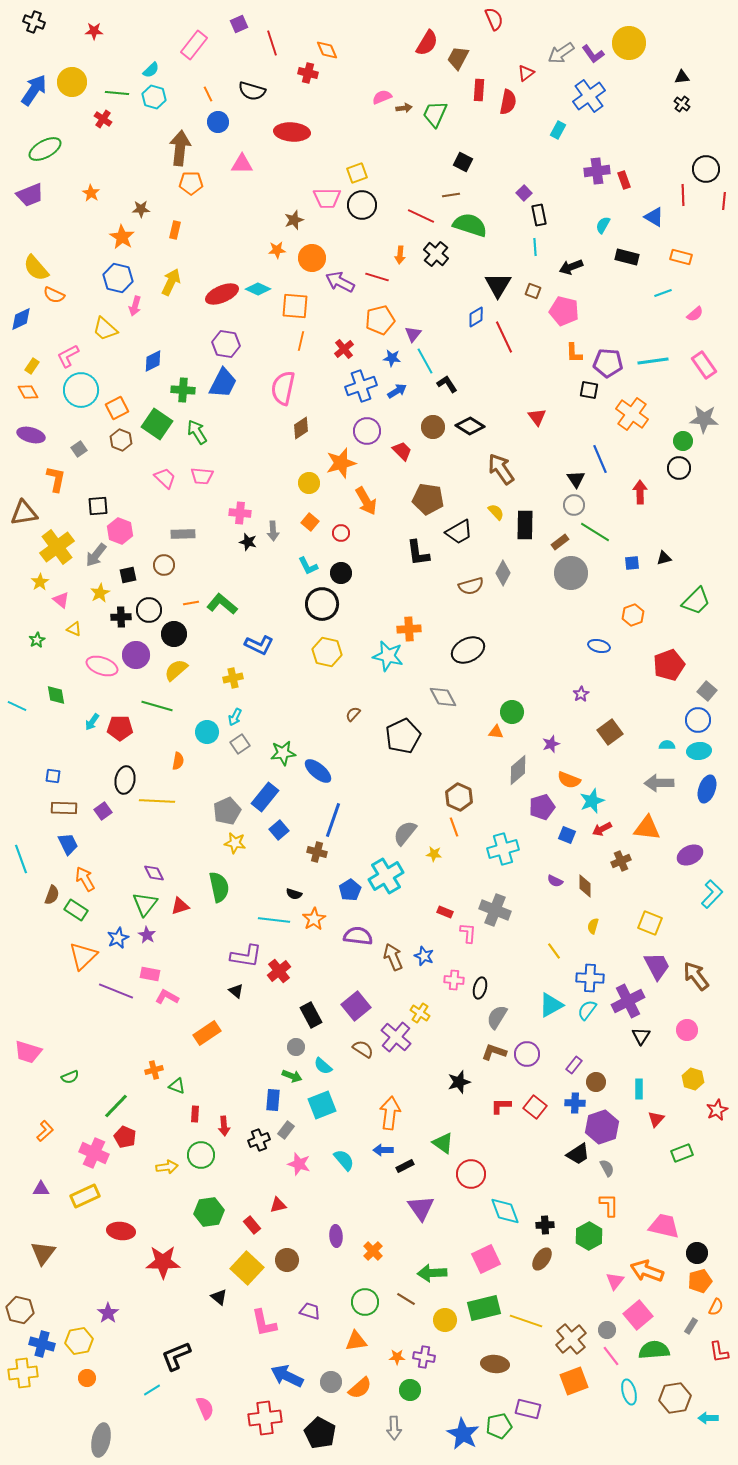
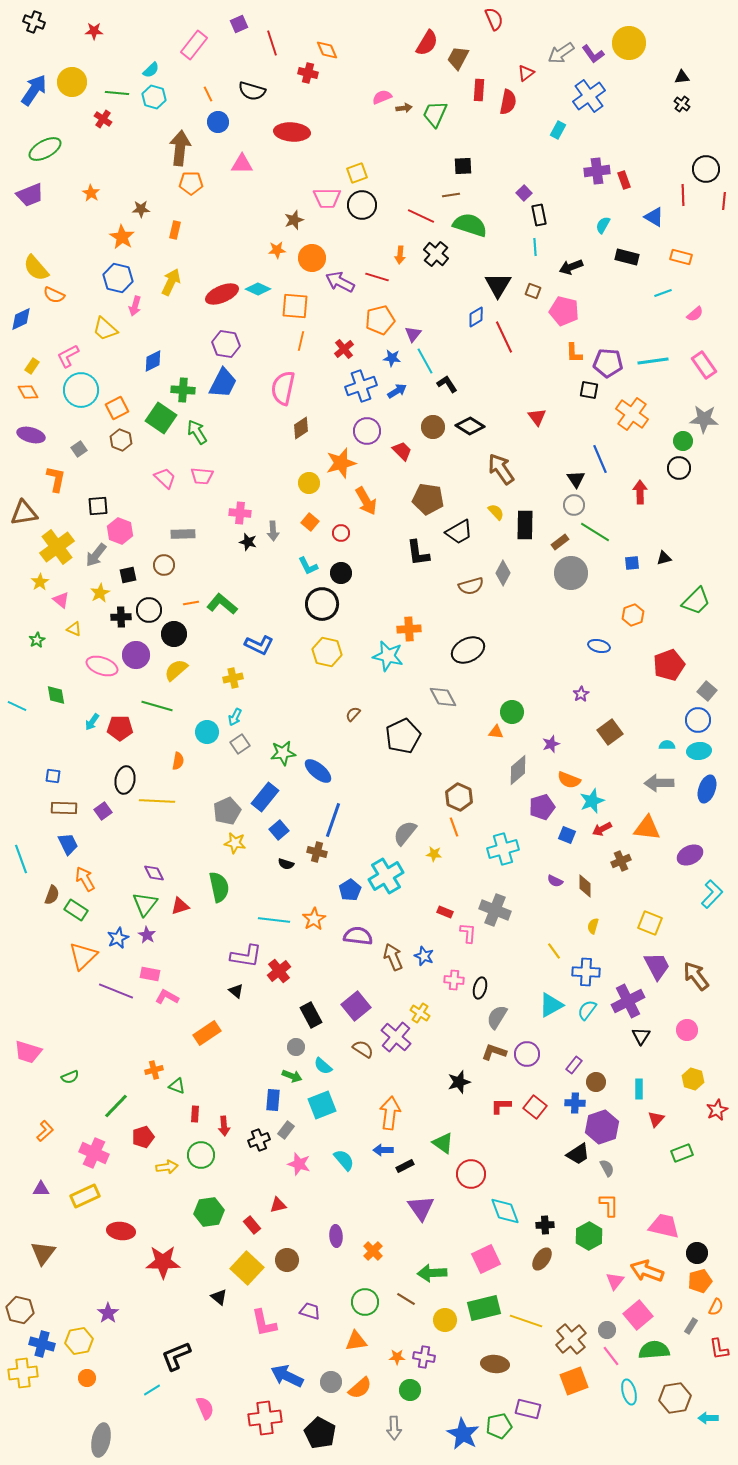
black square at (463, 162): moved 4 px down; rotated 30 degrees counterclockwise
green square at (157, 424): moved 4 px right, 6 px up
black semicircle at (294, 894): moved 8 px left, 30 px up
blue cross at (590, 978): moved 4 px left, 6 px up
red pentagon at (125, 1137): moved 18 px right; rotated 30 degrees clockwise
red L-shape at (719, 1352): moved 3 px up
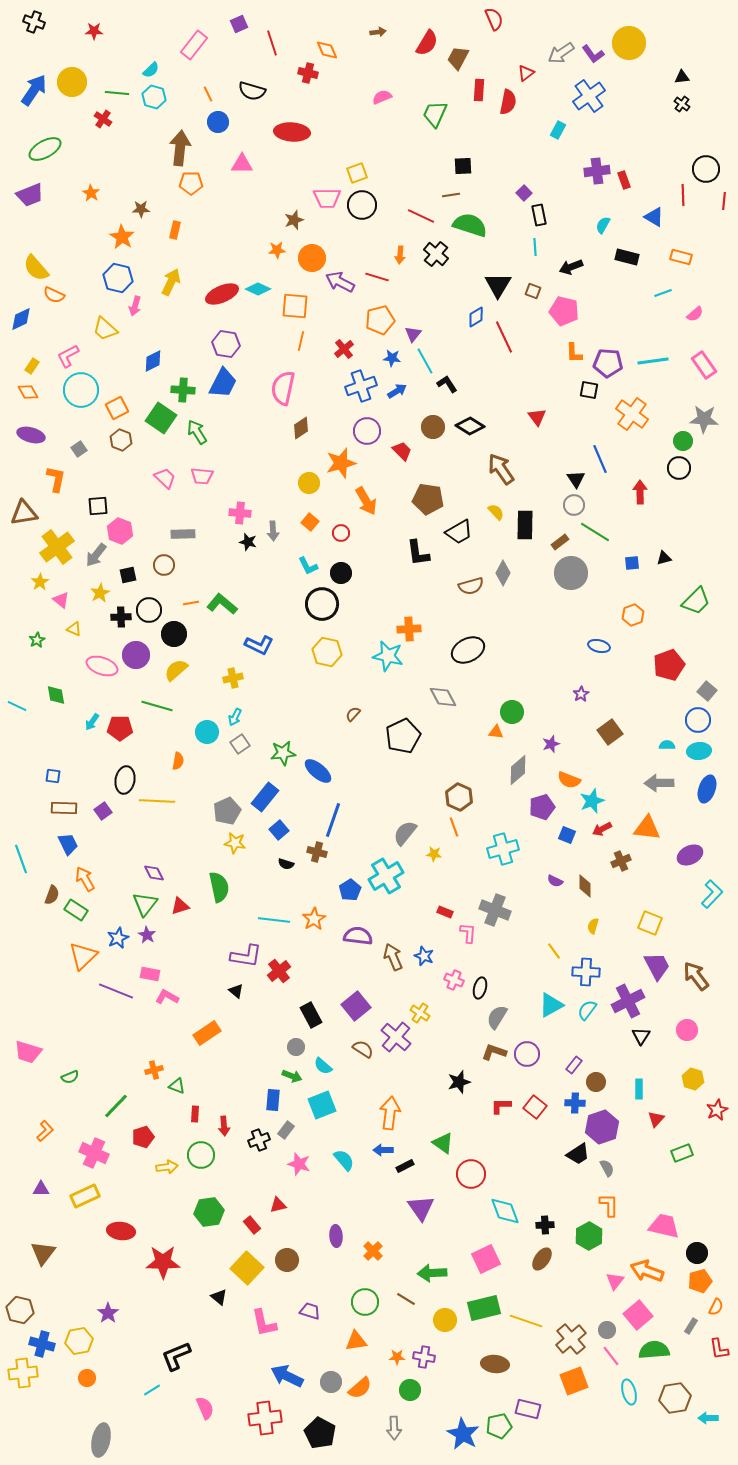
brown arrow at (404, 108): moved 26 px left, 76 px up
pink cross at (454, 980): rotated 18 degrees clockwise
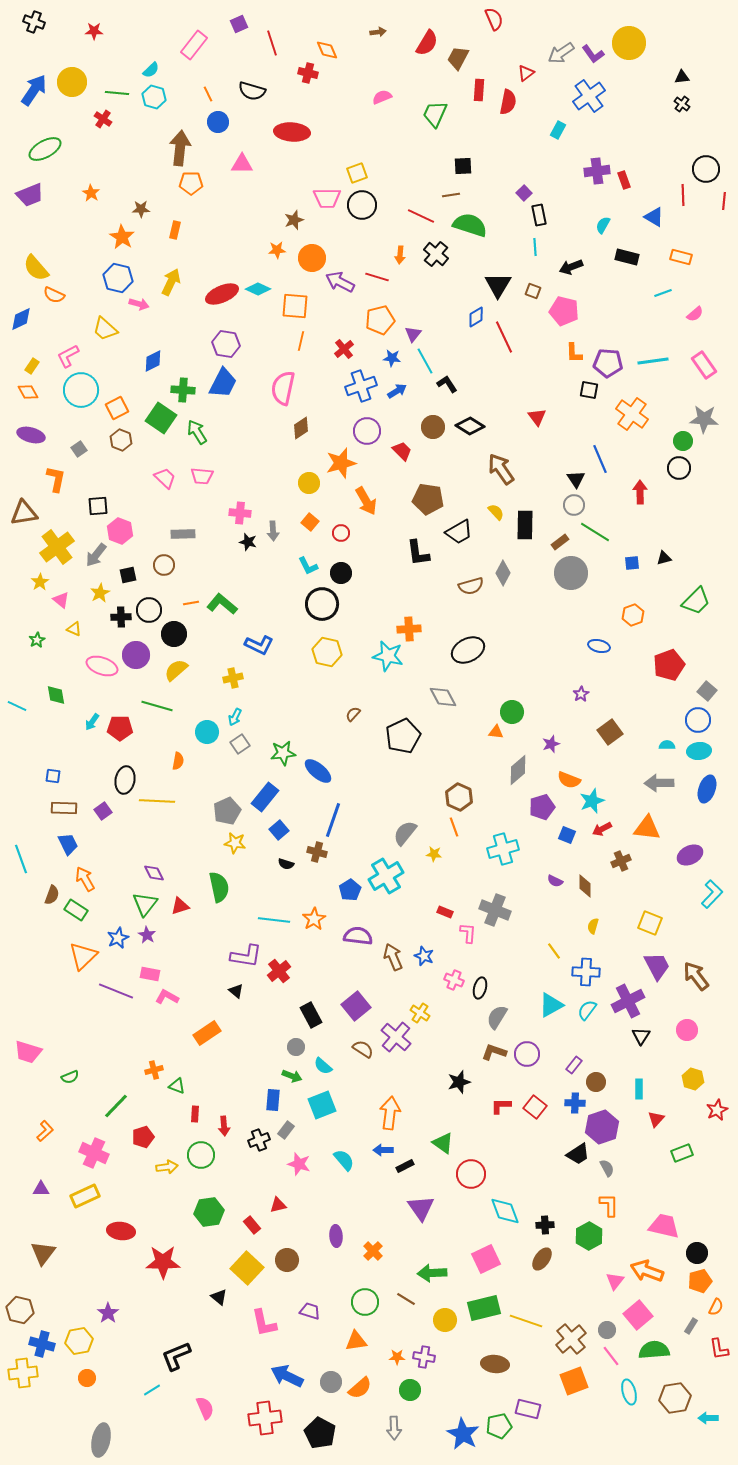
pink arrow at (135, 306): moved 4 px right, 2 px up; rotated 90 degrees counterclockwise
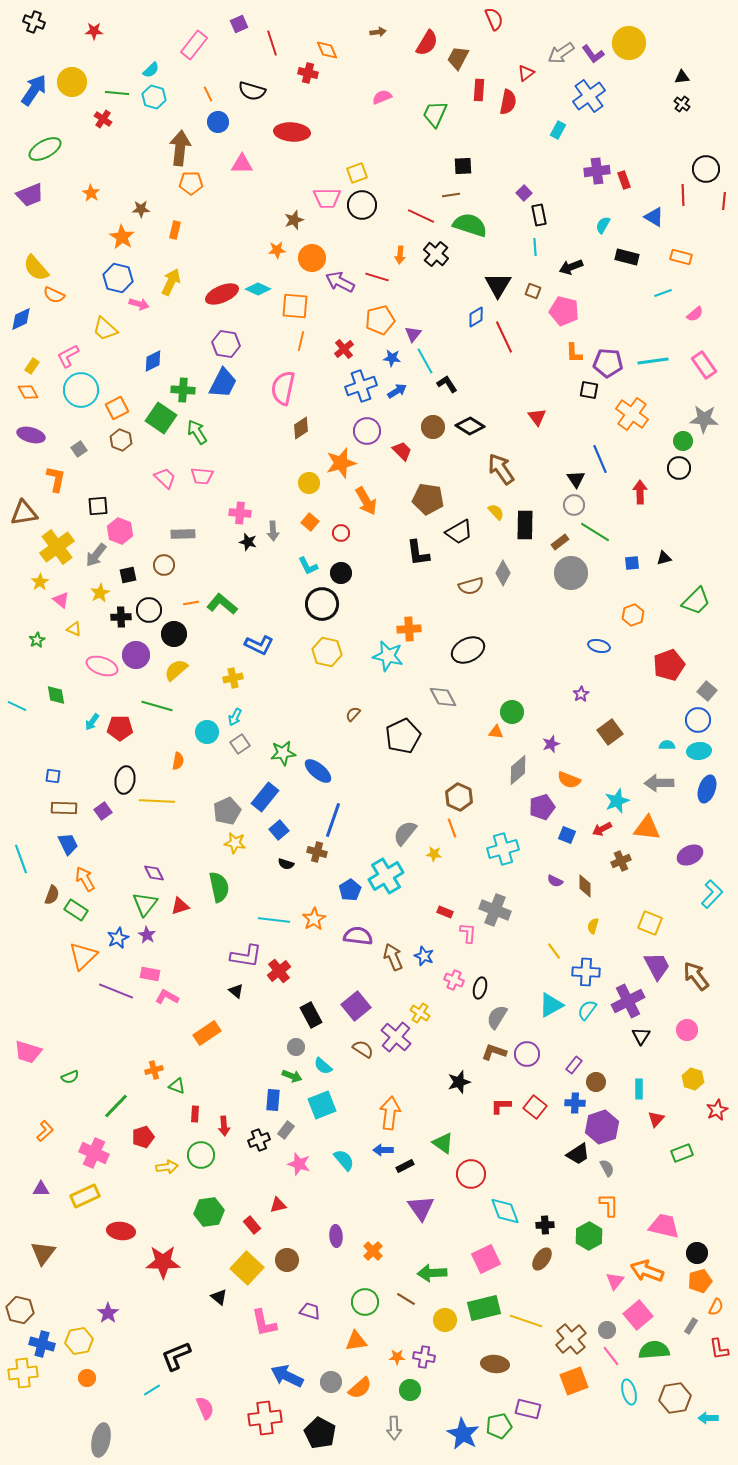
cyan star at (592, 801): moved 25 px right
orange line at (454, 827): moved 2 px left, 1 px down
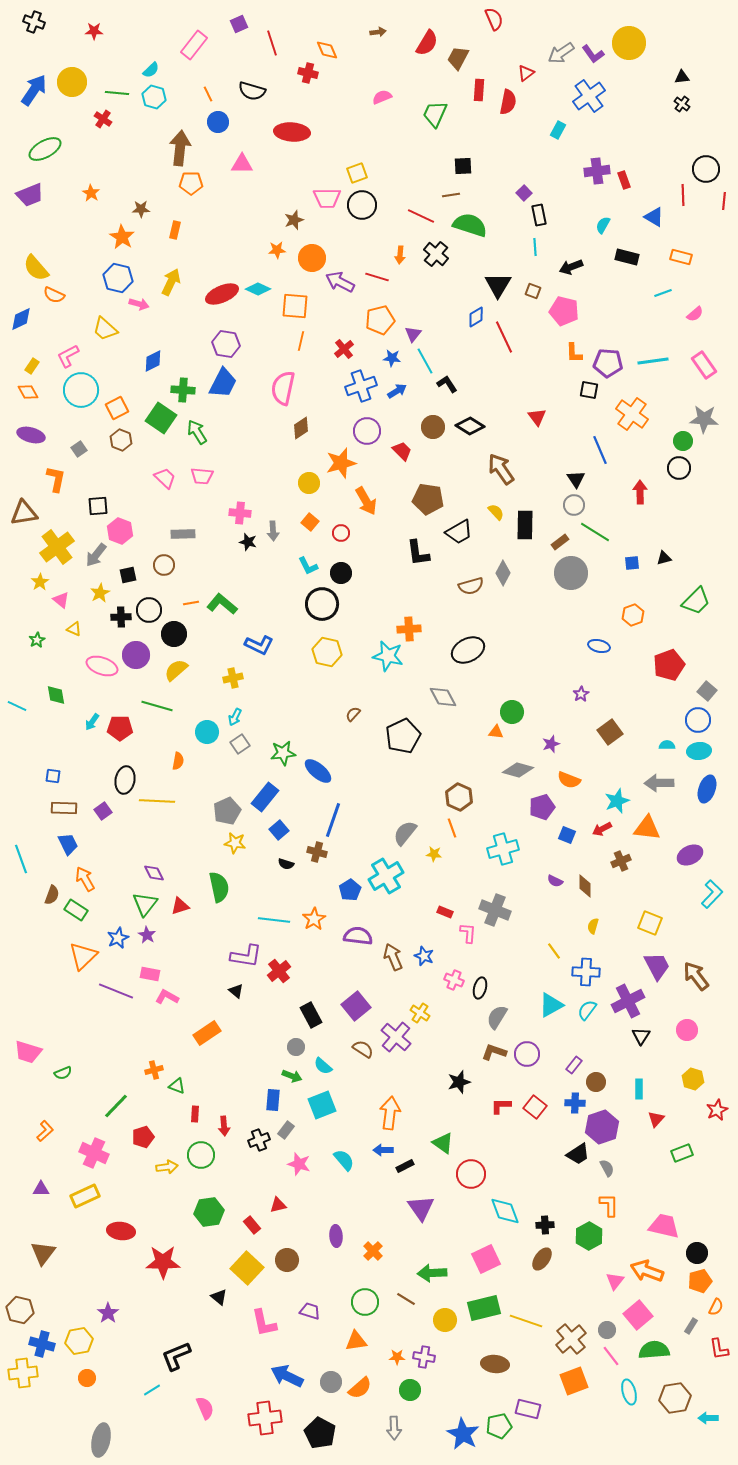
blue line at (600, 459): moved 9 px up
gray diamond at (518, 770): rotated 56 degrees clockwise
green semicircle at (70, 1077): moved 7 px left, 4 px up
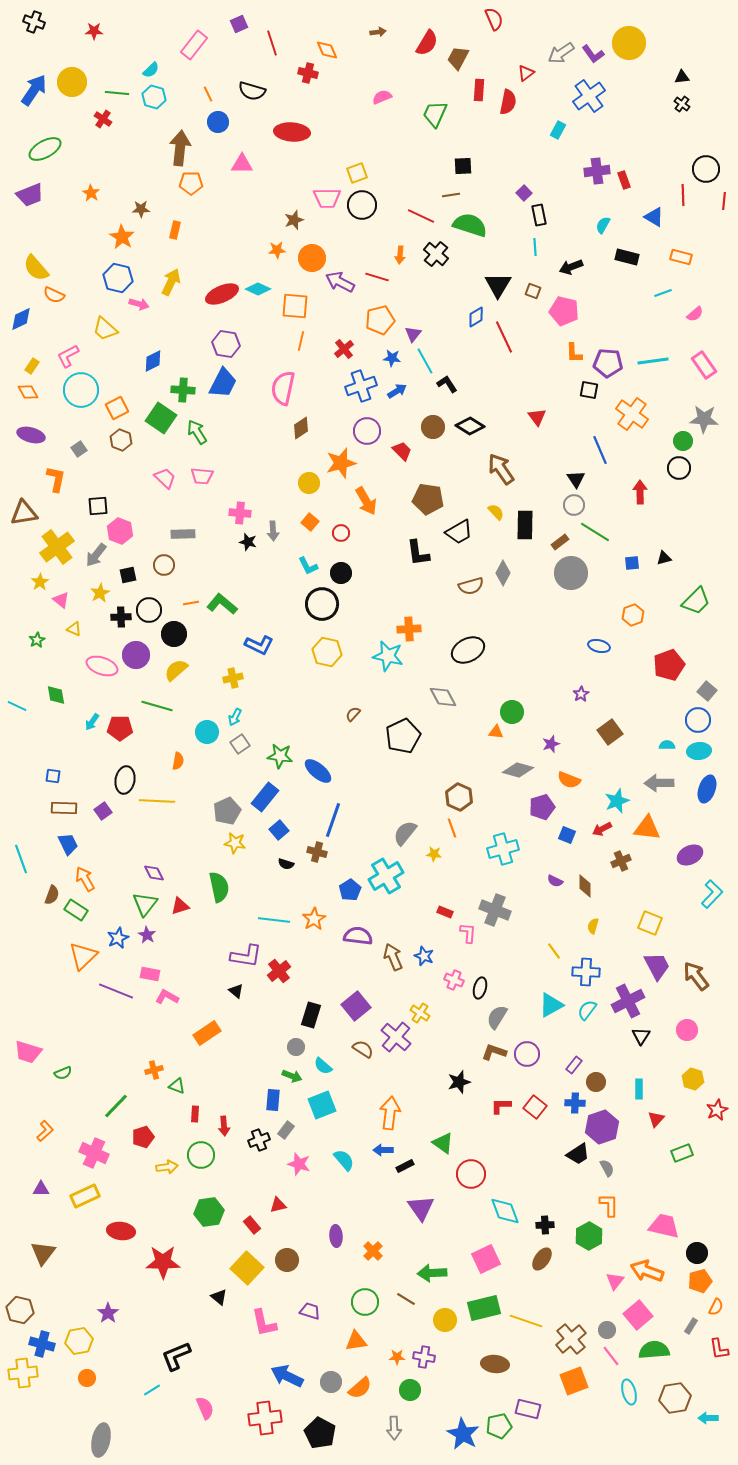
green star at (283, 753): moved 3 px left, 3 px down; rotated 15 degrees clockwise
black rectangle at (311, 1015): rotated 45 degrees clockwise
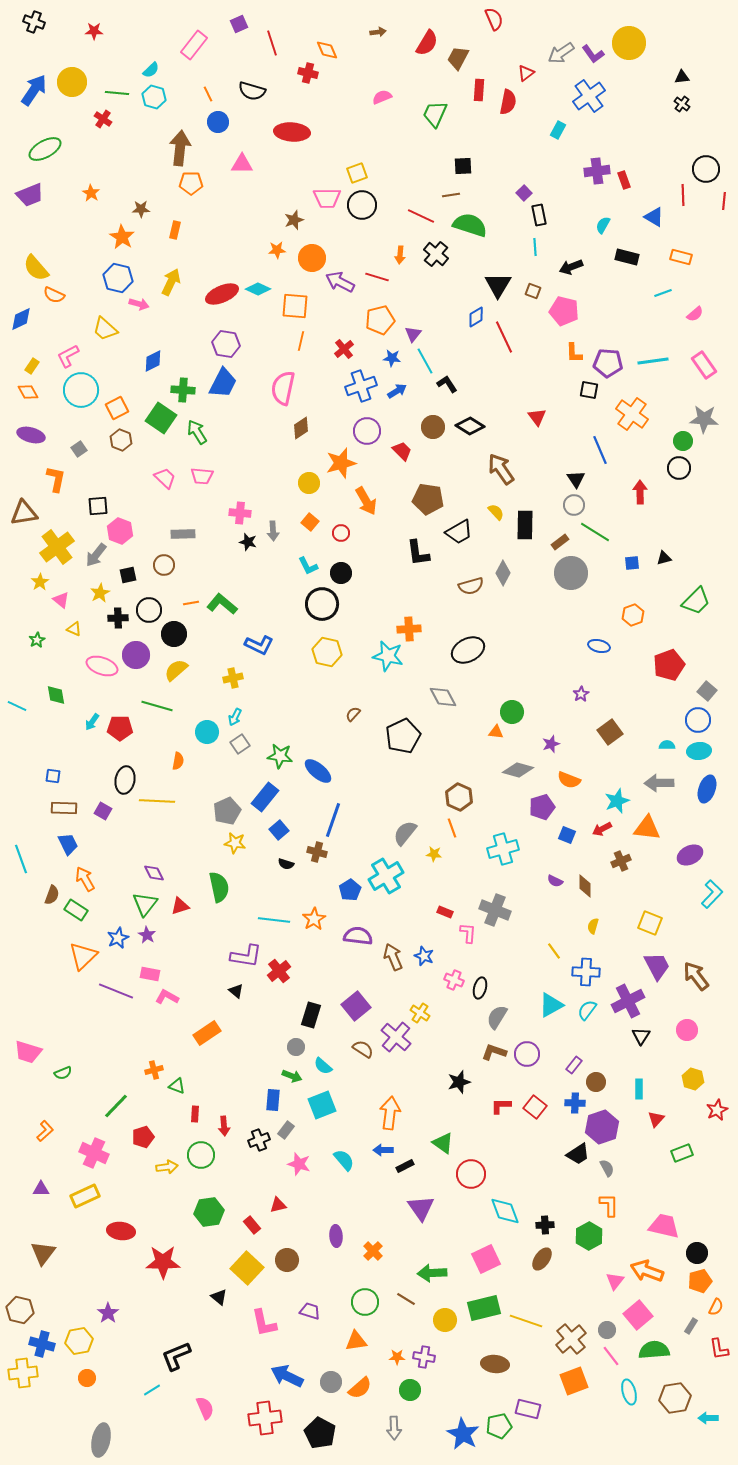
black cross at (121, 617): moved 3 px left, 1 px down
purple square at (103, 811): rotated 24 degrees counterclockwise
